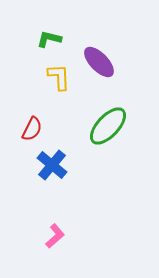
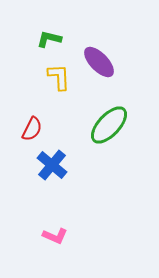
green ellipse: moved 1 px right, 1 px up
pink L-shape: rotated 65 degrees clockwise
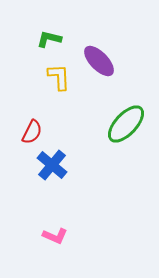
purple ellipse: moved 1 px up
green ellipse: moved 17 px right, 1 px up
red semicircle: moved 3 px down
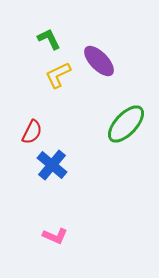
green L-shape: rotated 50 degrees clockwise
yellow L-shape: moved 1 px left, 2 px up; rotated 112 degrees counterclockwise
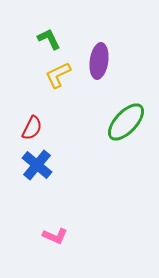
purple ellipse: rotated 52 degrees clockwise
green ellipse: moved 2 px up
red semicircle: moved 4 px up
blue cross: moved 15 px left
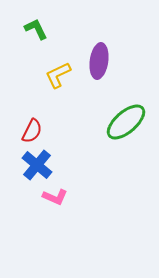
green L-shape: moved 13 px left, 10 px up
green ellipse: rotated 6 degrees clockwise
red semicircle: moved 3 px down
pink L-shape: moved 39 px up
